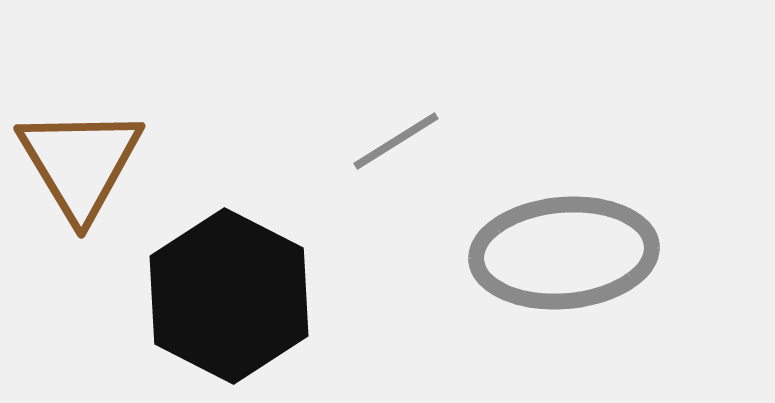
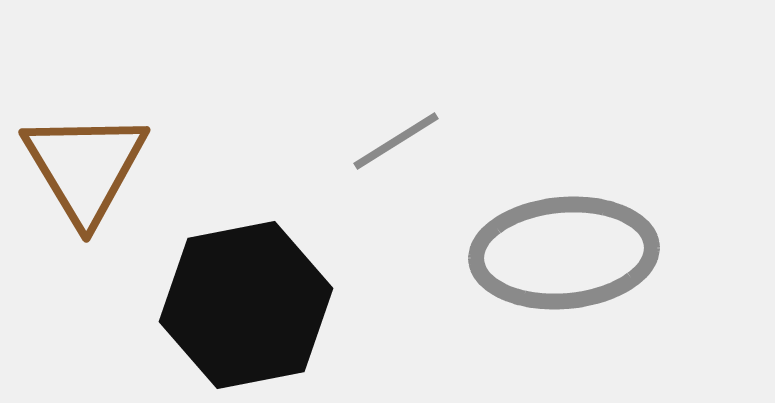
brown triangle: moved 5 px right, 4 px down
black hexagon: moved 17 px right, 9 px down; rotated 22 degrees clockwise
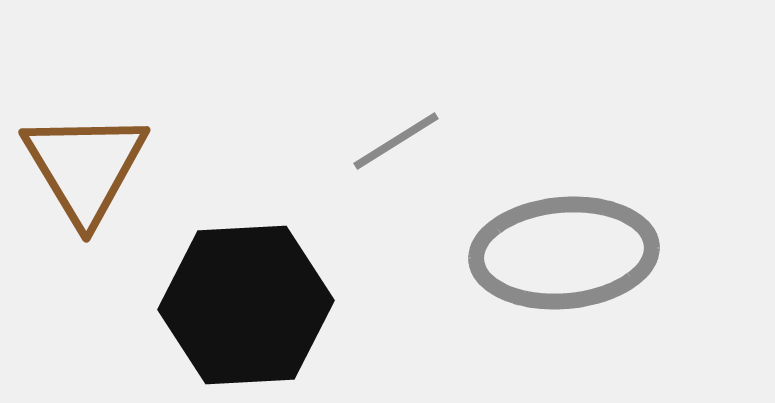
black hexagon: rotated 8 degrees clockwise
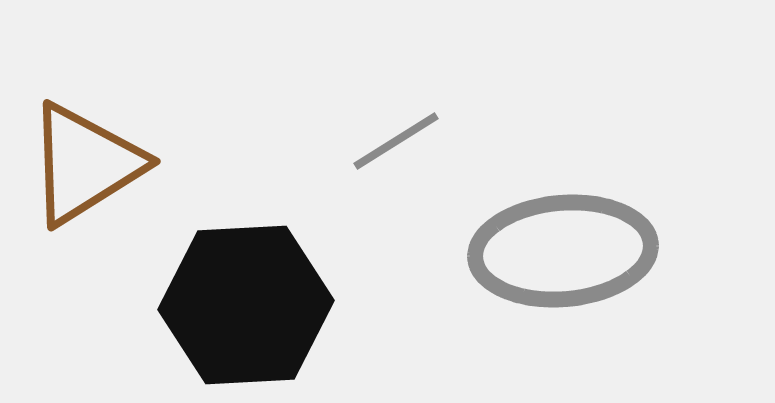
brown triangle: moved 3 px up; rotated 29 degrees clockwise
gray ellipse: moved 1 px left, 2 px up
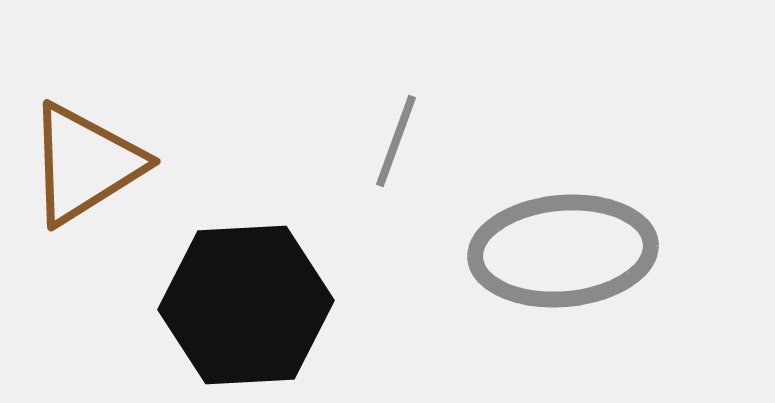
gray line: rotated 38 degrees counterclockwise
